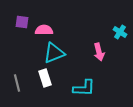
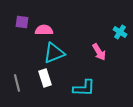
pink arrow: rotated 18 degrees counterclockwise
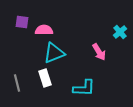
cyan cross: rotated 16 degrees clockwise
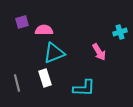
purple square: rotated 24 degrees counterclockwise
cyan cross: rotated 24 degrees clockwise
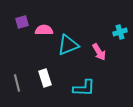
cyan triangle: moved 14 px right, 8 px up
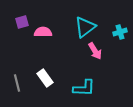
pink semicircle: moved 1 px left, 2 px down
cyan triangle: moved 17 px right, 18 px up; rotated 15 degrees counterclockwise
pink arrow: moved 4 px left, 1 px up
white rectangle: rotated 18 degrees counterclockwise
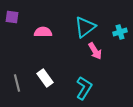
purple square: moved 10 px left, 5 px up; rotated 24 degrees clockwise
cyan L-shape: rotated 60 degrees counterclockwise
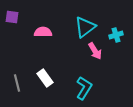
cyan cross: moved 4 px left, 3 px down
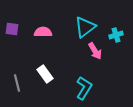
purple square: moved 12 px down
white rectangle: moved 4 px up
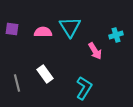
cyan triangle: moved 15 px left; rotated 25 degrees counterclockwise
